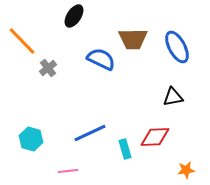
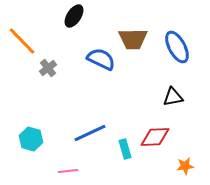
orange star: moved 1 px left, 4 px up
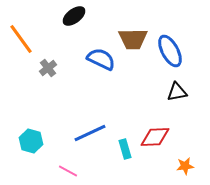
black ellipse: rotated 20 degrees clockwise
orange line: moved 1 px left, 2 px up; rotated 8 degrees clockwise
blue ellipse: moved 7 px left, 4 px down
black triangle: moved 4 px right, 5 px up
cyan hexagon: moved 2 px down
pink line: rotated 36 degrees clockwise
